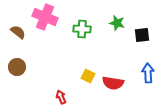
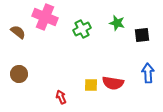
green cross: rotated 30 degrees counterclockwise
brown circle: moved 2 px right, 7 px down
yellow square: moved 3 px right, 9 px down; rotated 24 degrees counterclockwise
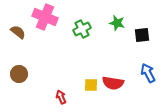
blue arrow: rotated 24 degrees counterclockwise
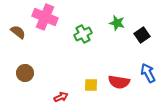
green cross: moved 1 px right, 5 px down
black square: rotated 28 degrees counterclockwise
brown circle: moved 6 px right, 1 px up
red semicircle: moved 6 px right, 1 px up
red arrow: rotated 88 degrees clockwise
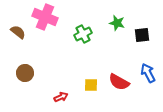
black square: rotated 28 degrees clockwise
red semicircle: rotated 20 degrees clockwise
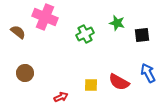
green cross: moved 2 px right
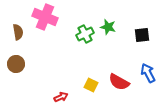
green star: moved 9 px left, 4 px down
brown semicircle: rotated 42 degrees clockwise
brown circle: moved 9 px left, 9 px up
yellow square: rotated 24 degrees clockwise
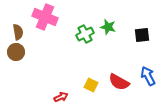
brown circle: moved 12 px up
blue arrow: moved 3 px down
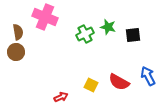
black square: moved 9 px left
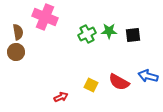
green star: moved 1 px right, 4 px down; rotated 14 degrees counterclockwise
green cross: moved 2 px right
blue arrow: rotated 48 degrees counterclockwise
